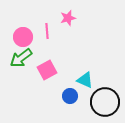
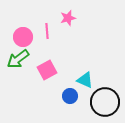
green arrow: moved 3 px left, 1 px down
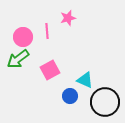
pink square: moved 3 px right
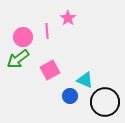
pink star: rotated 21 degrees counterclockwise
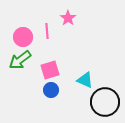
green arrow: moved 2 px right, 1 px down
pink square: rotated 12 degrees clockwise
blue circle: moved 19 px left, 6 px up
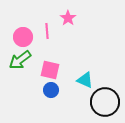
pink square: rotated 30 degrees clockwise
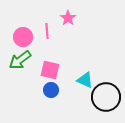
black circle: moved 1 px right, 5 px up
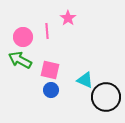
green arrow: rotated 65 degrees clockwise
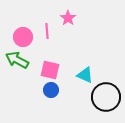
green arrow: moved 3 px left
cyan triangle: moved 5 px up
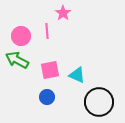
pink star: moved 5 px left, 5 px up
pink circle: moved 2 px left, 1 px up
pink square: rotated 24 degrees counterclockwise
cyan triangle: moved 8 px left
blue circle: moved 4 px left, 7 px down
black circle: moved 7 px left, 5 px down
